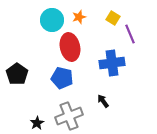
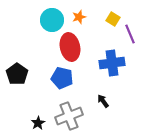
yellow square: moved 1 px down
black star: moved 1 px right
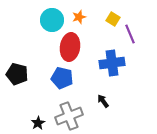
red ellipse: rotated 20 degrees clockwise
black pentagon: rotated 20 degrees counterclockwise
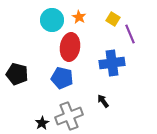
orange star: rotated 24 degrees counterclockwise
black star: moved 4 px right
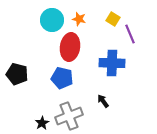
orange star: moved 2 px down; rotated 16 degrees counterclockwise
blue cross: rotated 10 degrees clockwise
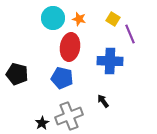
cyan circle: moved 1 px right, 2 px up
blue cross: moved 2 px left, 2 px up
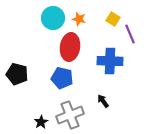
gray cross: moved 1 px right, 1 px up
black star: moved 1 px left, 1 px up
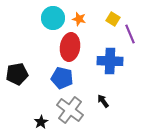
black pentagon: rotated 25 degrees counterclockwise
gray cross: moved 5 px up; rotated 32 degrees counterclockwise
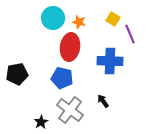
orange star: moved 3 px down
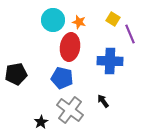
cyan circle: moved 2 px down
black pentagon: moved 1 px left
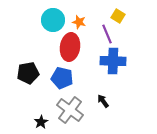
yellow square: moved 5 px right, 3 px up
purple line: moved 23 px left
blue cross: moved 3 px right
black pentagon: moved 12 px right, 1 px up
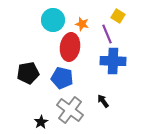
orange star: moved 3 px right, 2 px down
